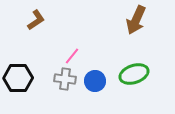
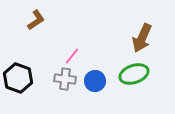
brown arrow: moved 6 px right, 18 px down
black hexagon: rotated 20 degrees clockwise
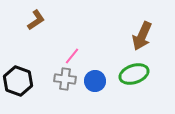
brown arrow: moved 2 px up
black hexagon: moved 3 px down
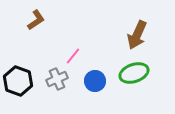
brown arrow: moved 5 px left, 1 px up
pink line: moved 1 px right
green ellipse: moved 1 px up
gray cross: moved 8 px left; rotated 30 degrees counterclockwise
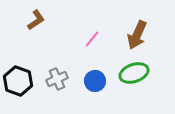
pink line: moved 19 px right, 17 px up
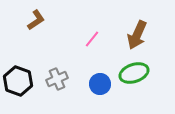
blue circle: moved 5 px right, 3 px down
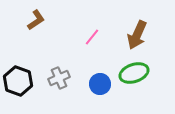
pink line: moved 2 px up
gray cross: moved 2 px right, 1 px up
